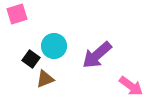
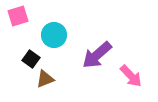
pink square: moved 1 px right, 2 px down
cyan circle: moved 11 px up
pink arrow: moved 10 px up; rotated 10 degrees clockwise
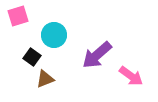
black square: moved 1 px right, 2 px up
pink arrow: rotated 10 degrees counterclockwise
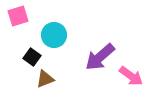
purple arrow: moved 3 px right, 2 px down
